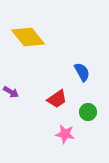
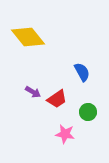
purple arrow: moved 22 px right
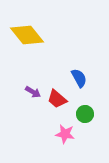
yellow diamond: moved 1 px left, 2 px up
blue semicircle: moved 3 px left, 6 px down
red trapezoid: rotated 75 degrees clockwise
green circle: moved 3 px left, 2 px down
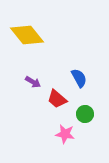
purple arrow: moved 10 px up
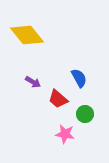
red trapezoid: moved 1 px right
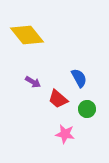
green circle: moved 2 px right, 5 px up
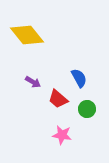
pink star: moved 3 px left, 1 px down
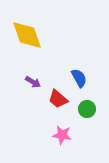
yellow diamond: rotated 20 degrees clockwise
